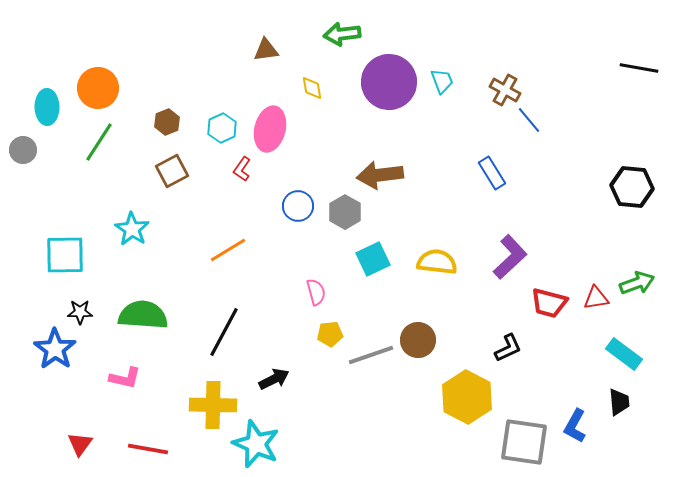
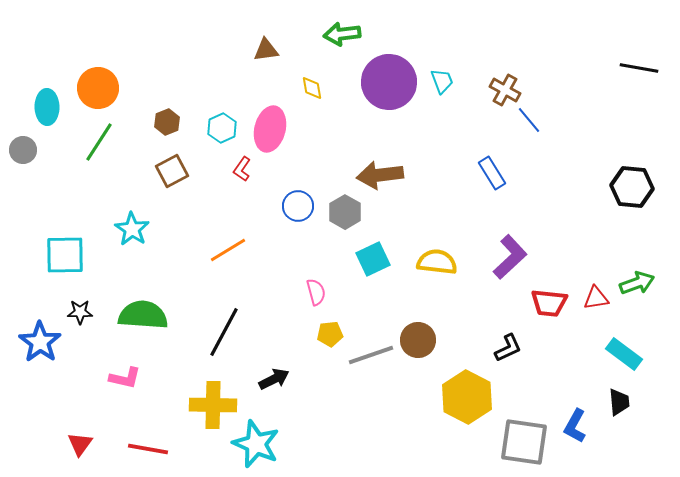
red trapezoid at (549, 303): rotated 9 degrees counterclockwise
blue star at (55, 349): moved 15 px left, 7 px up
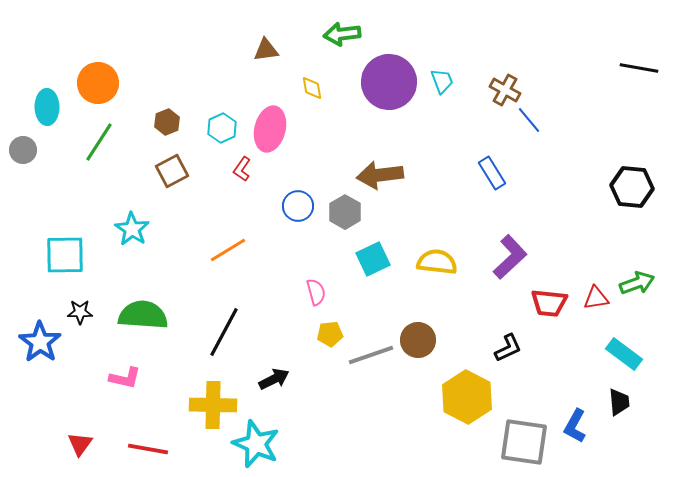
orange circle at (98, 88): moved 5 px up
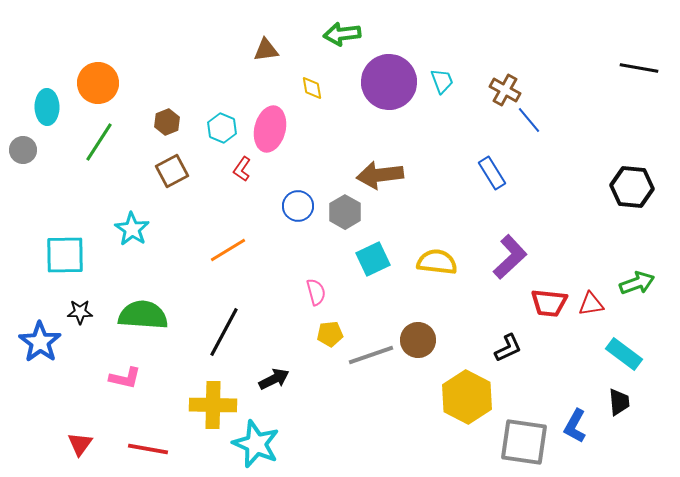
cyan hexagon at (222, 128): rotated 12 degrees counterclockwise
red triangle at (596, 298): moved 5 px left, 6 px down
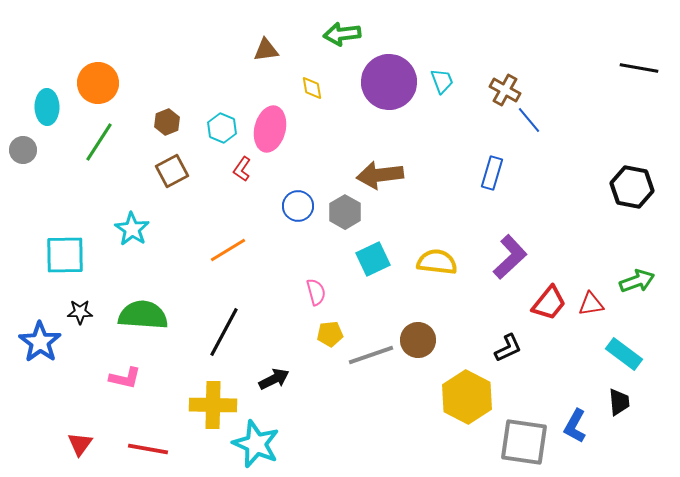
blue rectangle at (492, 173): rotated 48 degrees clockwise
black hexagon at (632, 187): rotated 6 degrees clockwise
green arrow at (637, 283): moved 2 px up
red trapezoid at (549, 303): rotated 57 degrees counterclockwise
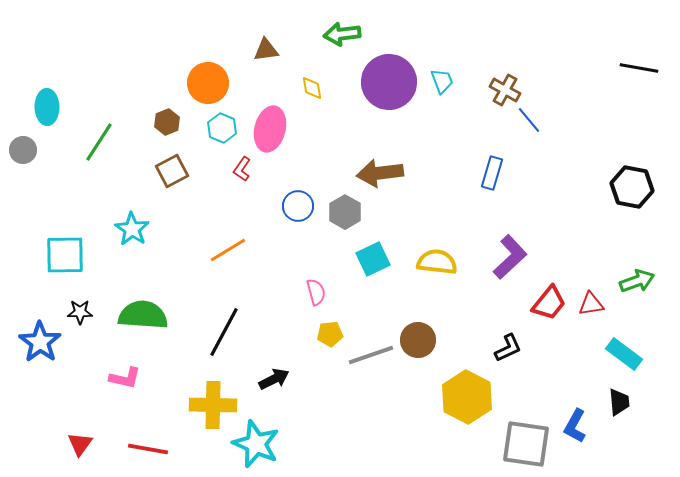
orange circle at (98, 83): moved 110 px right
brown arrow at (380, 175): moved 2 px up
gray square at (524, 442): moved 2 px right, 2 px down
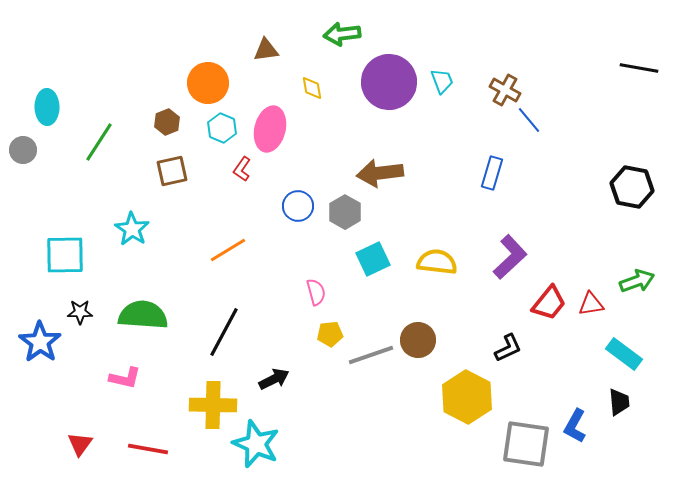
brown square at (172, 171): rotated 16 degrees clockwise
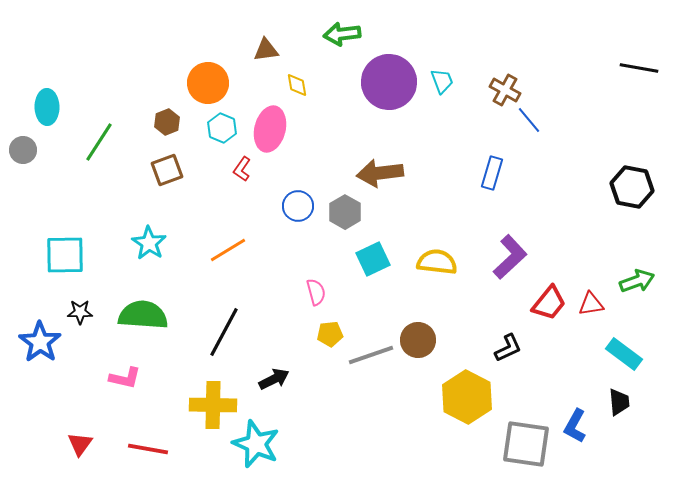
yellow diamond at (312, 88): moved 15 px left, 3 px up
brown square at (172, 171): moved 5 px left, 1 px up; rotated 8 degrees counterclockwise
cyan star at (132, 229): moved 17 px right, 14 px down
